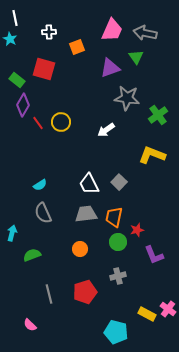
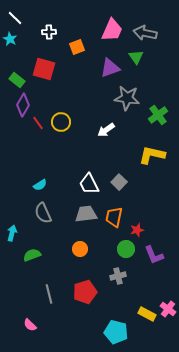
white line: rotated 35 degrees counterclockwise
yellow L-shape: rotated 8 degrees counterclockwise
green circle: moved 8 px right, 7 px down
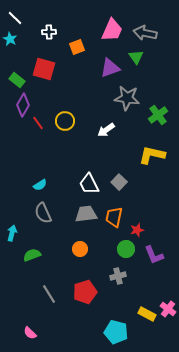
yellow circle: moved 4 px right, 1 px up
gray line: rotated 18 degrees counterclockwise
pink semicircle: moved 8 px down
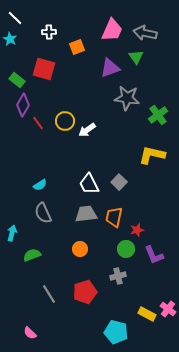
white arrow: moved 19 px left
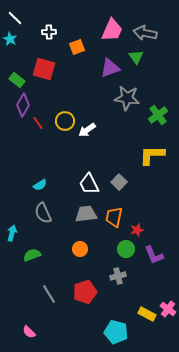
yellow L-shape: rotated 12 degrees counterclockwise
pink semicircle: moved 1 px left, 1 px up
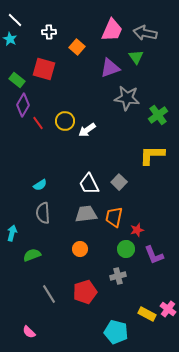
white line: moved 2 px down
orange square: rotated 28 degrees counterclockwise
gray semicircle: rotated 20 degrees clockwise
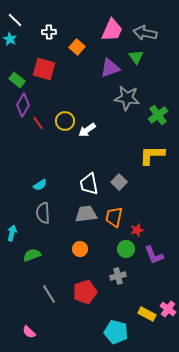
white trapezoid: rotated 15 degrees clockwise
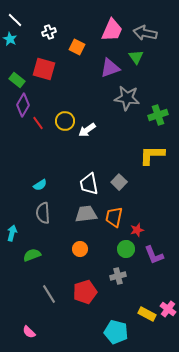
white cross: rotated 16 degrees counterclockwise
orange square: rotated 14 degrees counterclockwise
green cross: rotated 18 degrees clockwise
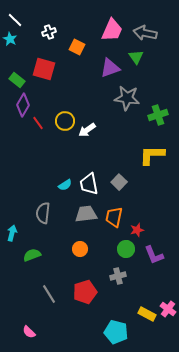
cyan semicircle: moved 25 px right
gray semicircle: rotated 10 degrees clockwise
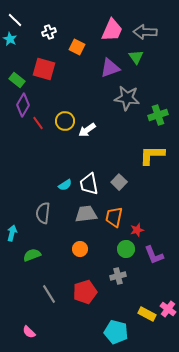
gray arrow: moved 1 px up; rotated 10 degrees counterclockwise
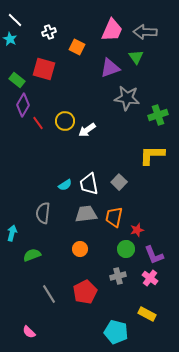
red pentagon: rotated 10 degrees counterclockwise
pink cross: moved 18 px left, 31 px up
